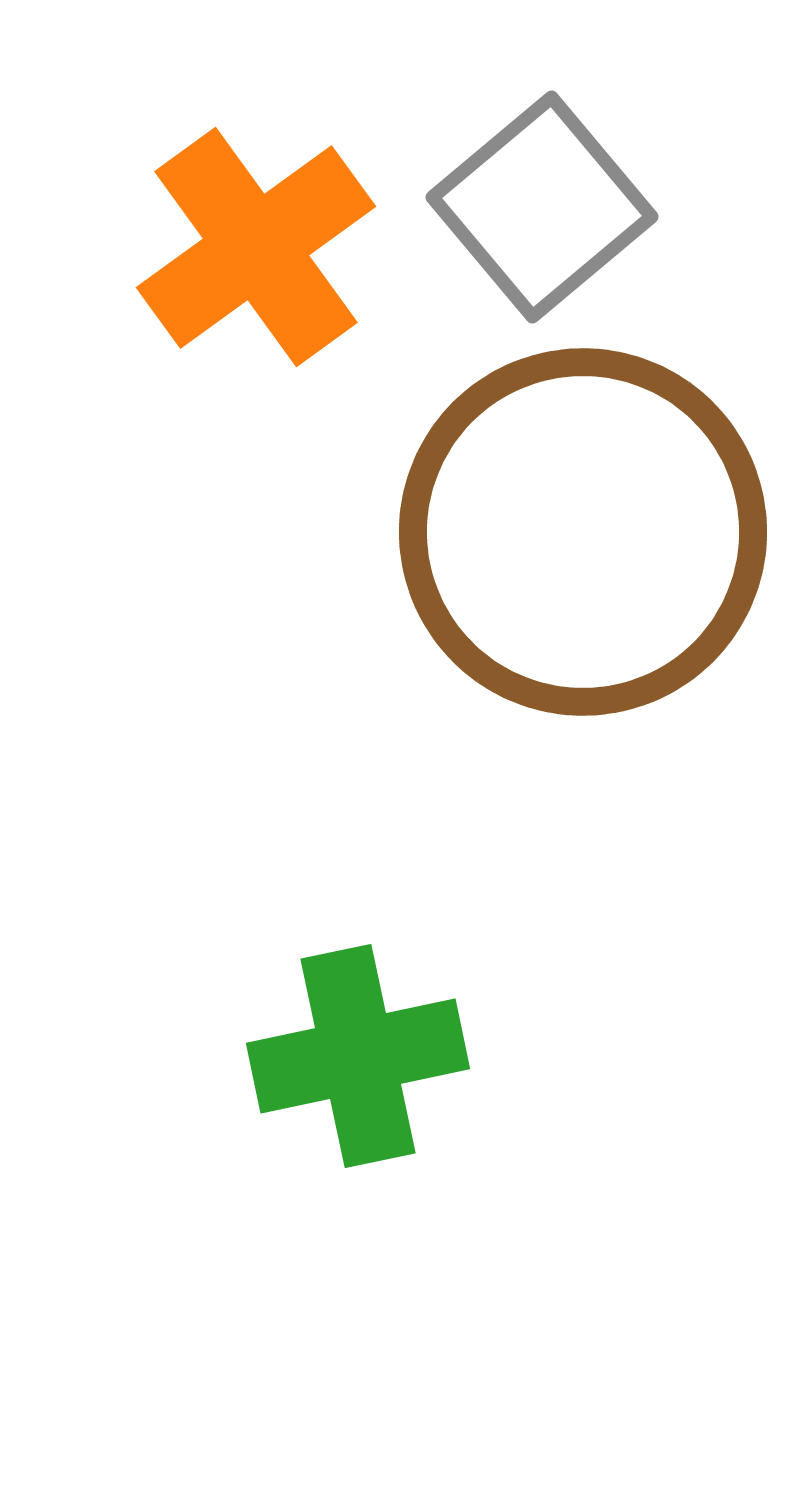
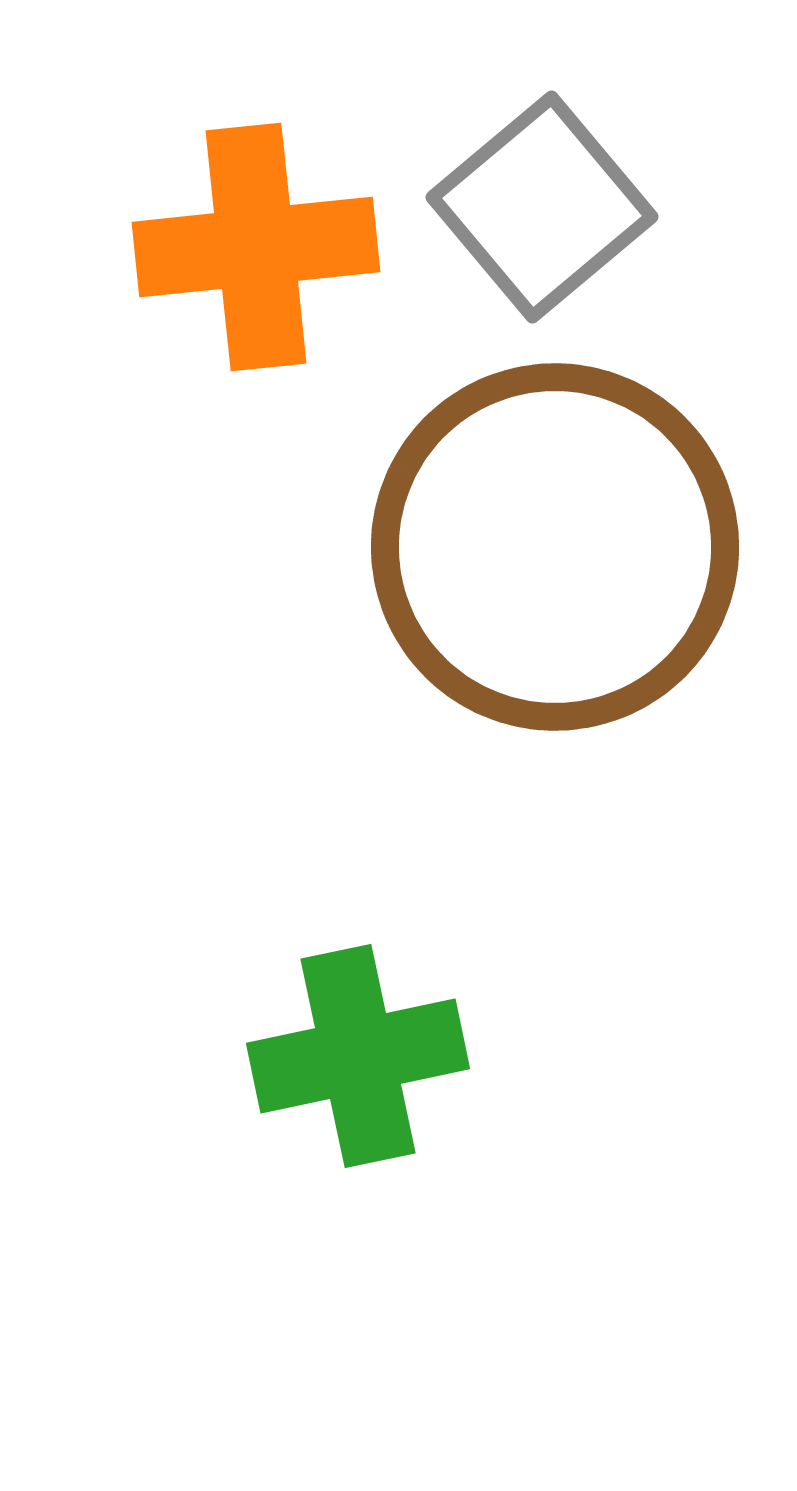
orange cross: rotated 30 degrees clockwise
brown circle: moved 28 px left, 15 px down
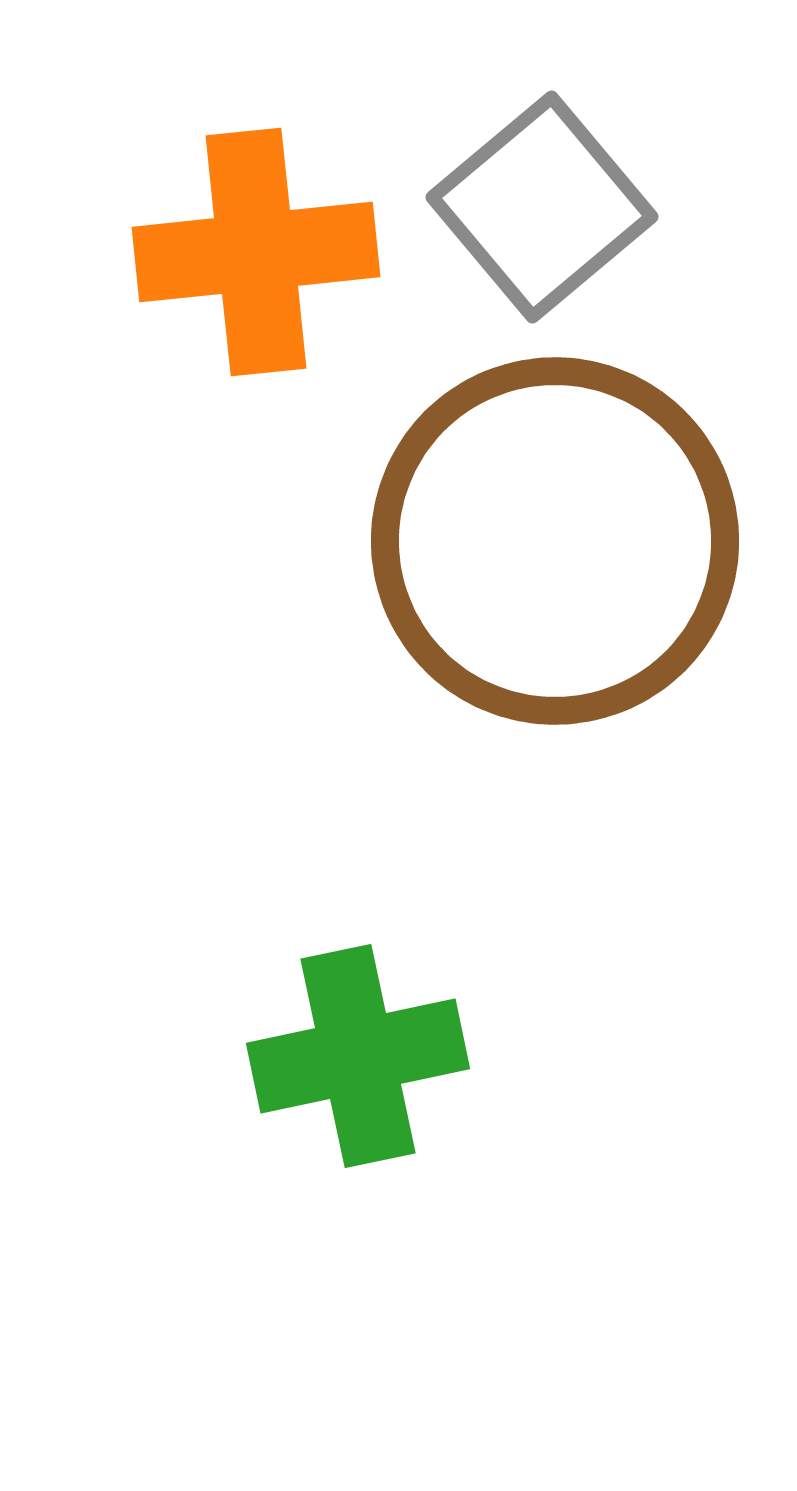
orange cross: moved 5 px down
brown circle: moved 6 px up
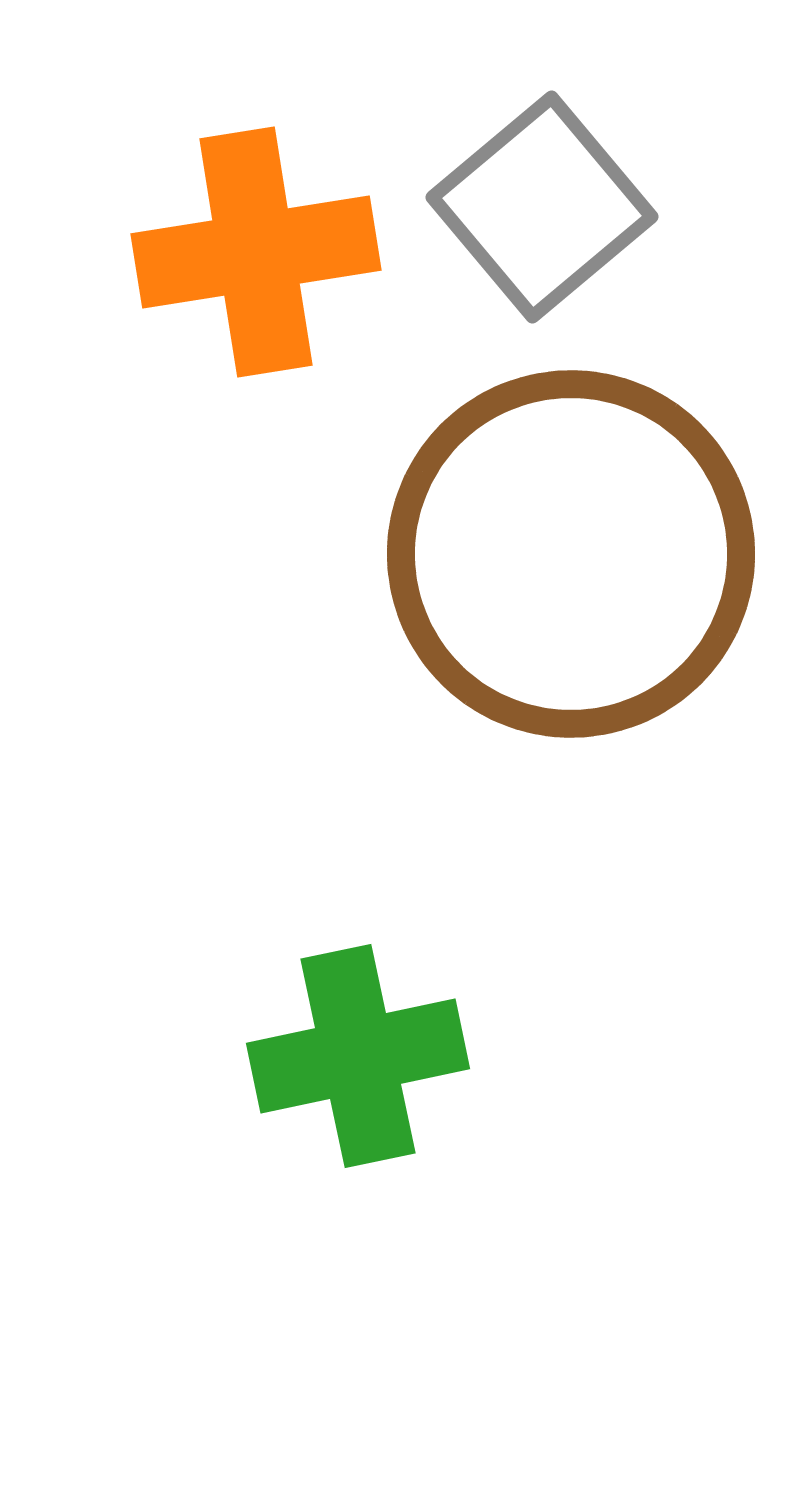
orange cross: rotated 3 degrees counterclockwise
brown circle: moved 16 px right, 13 px down
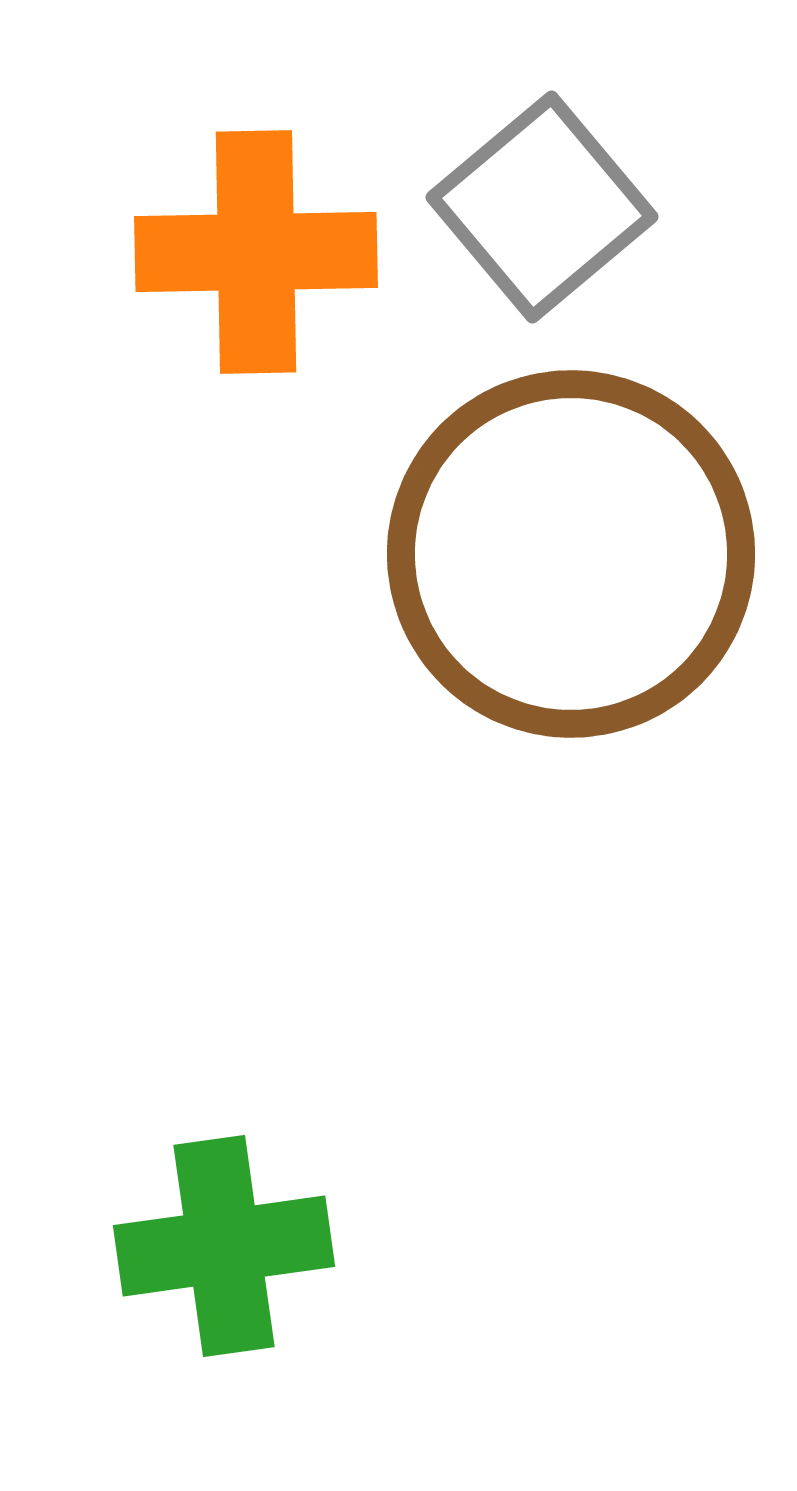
orange cross: rotated 8 degrees clockwise
green cross: moved 134 px left, 190 px down; rotated 4 degrees clockwise
